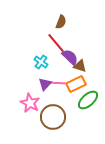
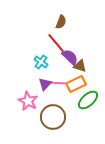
pink star: moved 2 px left, 2 px up
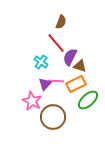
purple semicircle: rotated 108 degrees counterclockwise
pink line: moved 1 px left, 2 px up
pink star: moved 4 px right
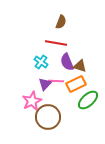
red line: rotated 40 degrees counterclockwise
purple semicircle: moved 3 px left, 5 px down; rotated 48 degrees counterclockwise
pink star: rotated 18 degrees clockwise
brown circle: moved 5 px left
